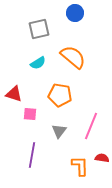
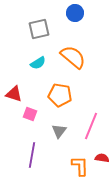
pink square: rotated 16 degrees clockwise
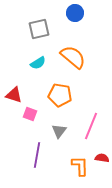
red triangle: moved 1 px down
purple line: moved 5 px right
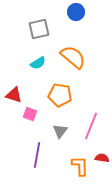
blue circle: moved 1 px right, 1 px up
gray triangle: moved 1 px right
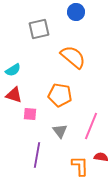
cyan semicircle: moved 25 px left, 7 px down
pink square: rotated 16 degrees counterclockwise
gray triangle: rotated 14 degrees counterclockwise
red semicircle: moved 1 px left, 1 px up
